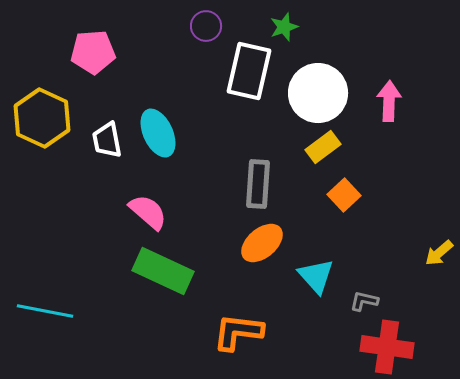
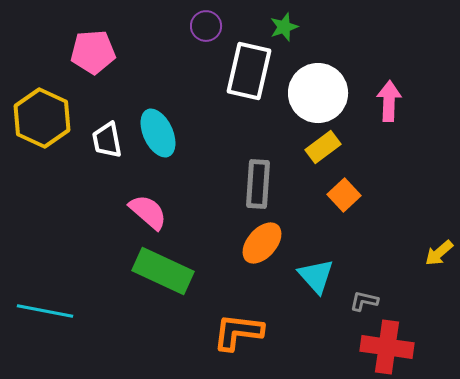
orange ellipse: rotated 9 degrees counterclockwise
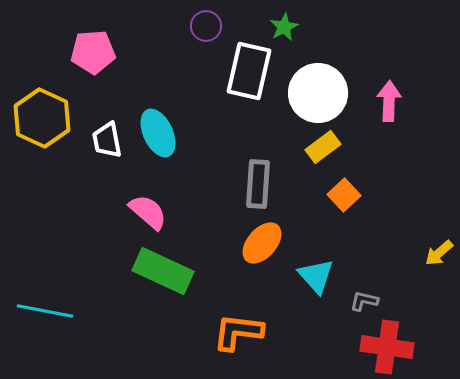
green star: rotated 8 degrees counterclockwise
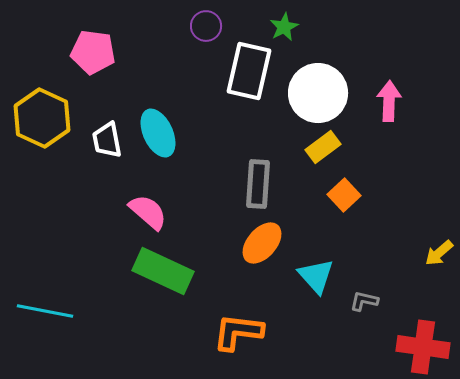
pink pentagon: rotated 12 degrees clockwise
red cross: moved 36 px right
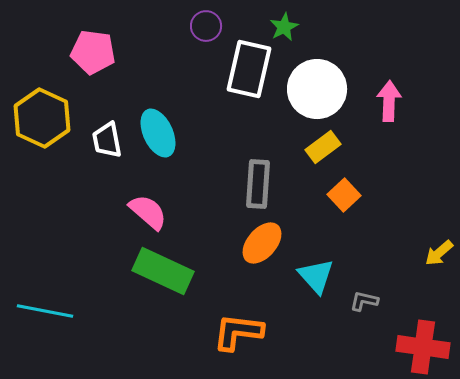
white rectangle: moved 2 px up
white circle: moved 1 px left, 4 px up
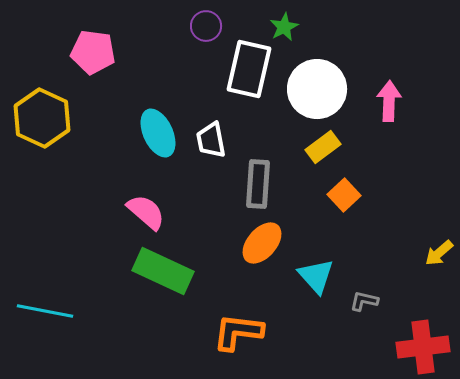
white trapezoid: moved 104 px right
pink semicircle: moved 2 px left
red cross: rotated 15 degrees counterclockwise
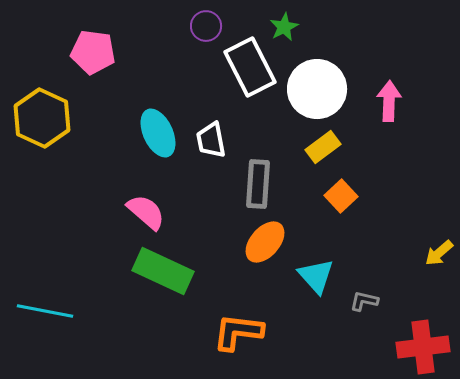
white rectangle: moved 1 px right, 2 px up; rotated 40 degrees counterclockwise
orange square: moved 3 px left, 1 px down
orange ellipse: moved 3 px right, 1 px up
